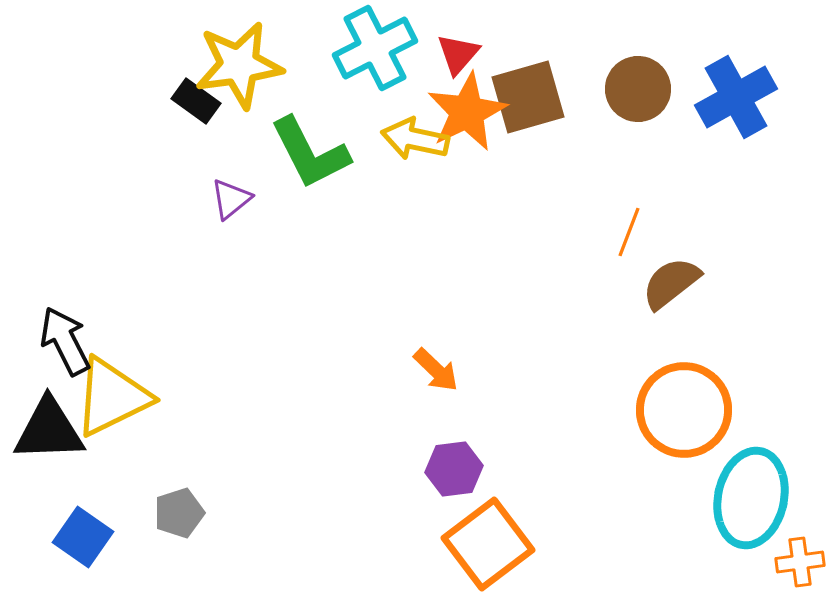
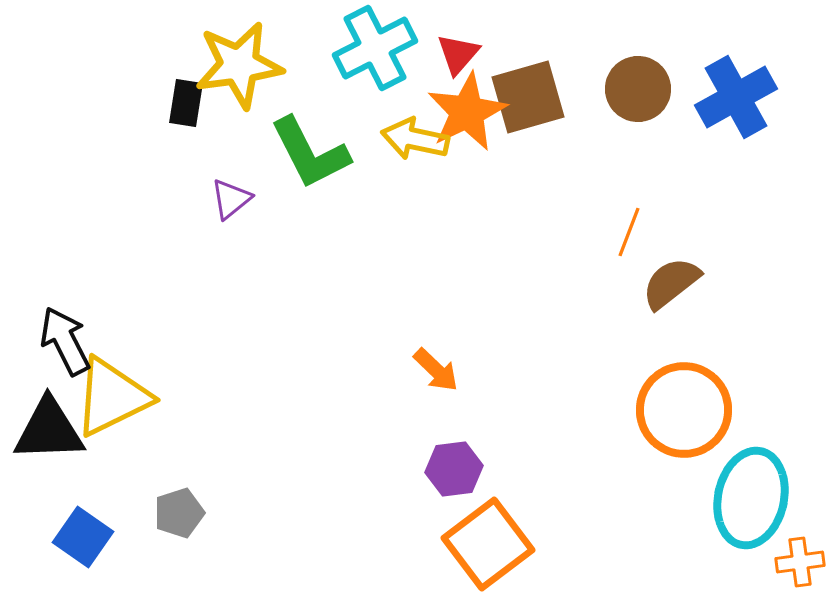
black rectangle: moved 10 px left, 2 px down; rotated 63 degrees clockwise
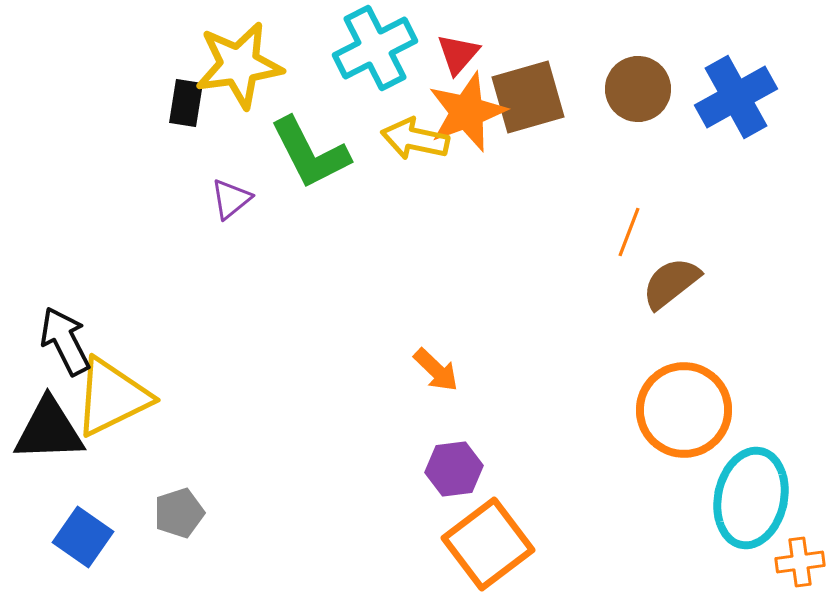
orange star: rotated 6 degrees clockwise
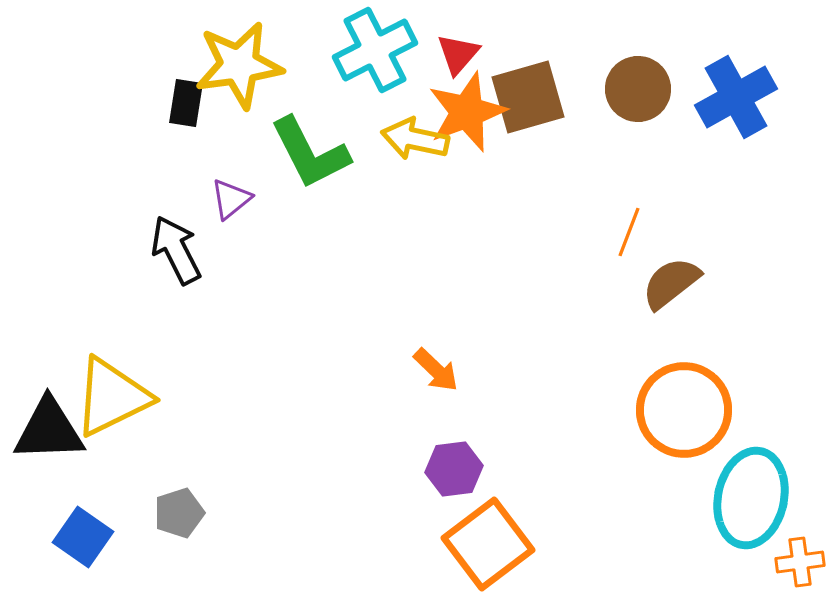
cyan cross: moved 2 px down
black arrow: moved 111 px right, 91 px up
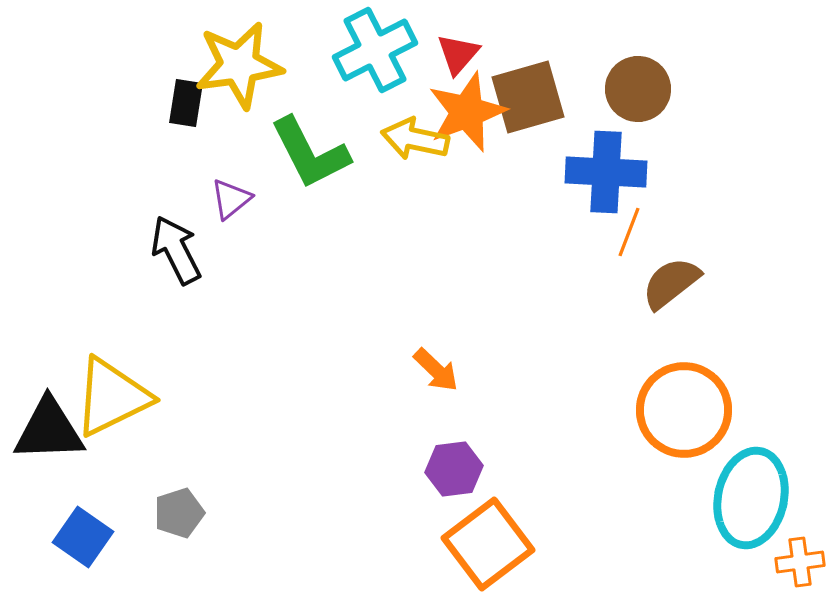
blue cross: moved 130 px left, 75 px down; rotated 32 degrees clockwise
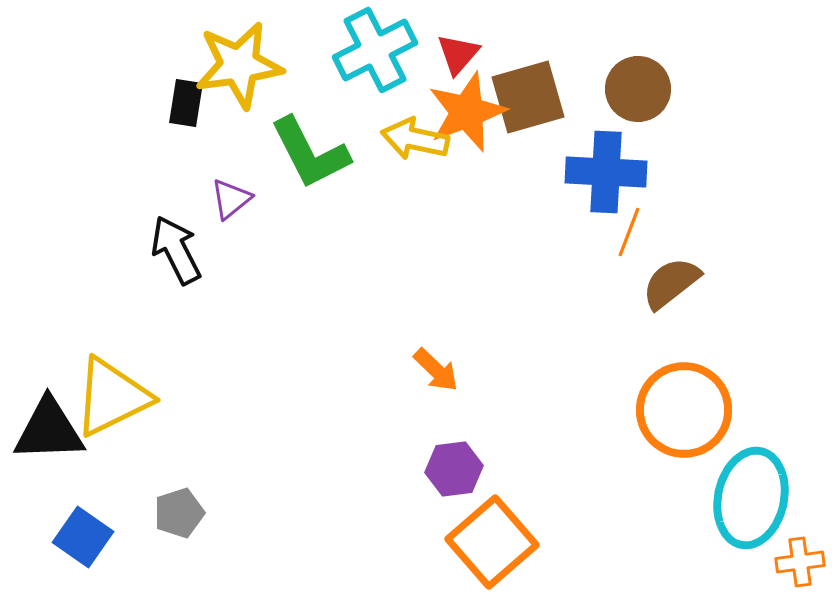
orange square: moved 4 px right, 2 px up; rotated 4 degrees counterclockwise
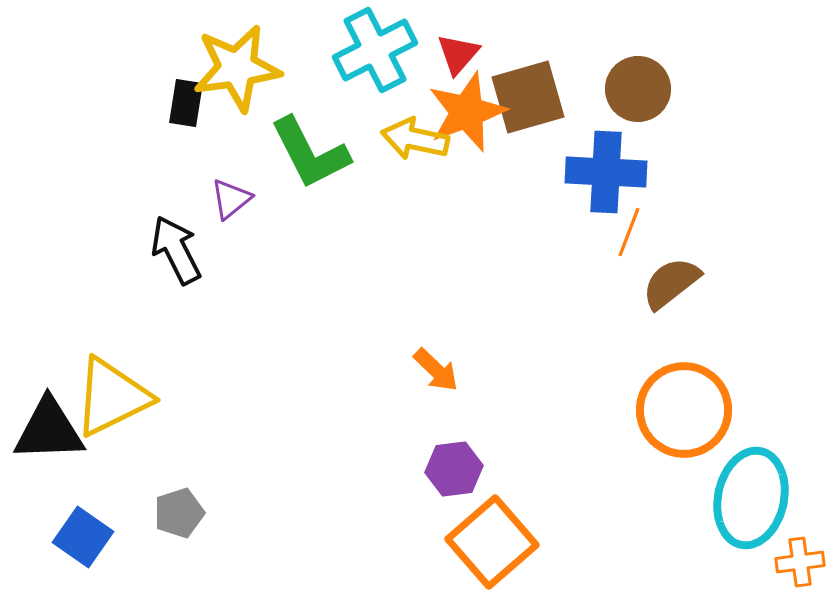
yellow star: moved 2 px left, 3 px down
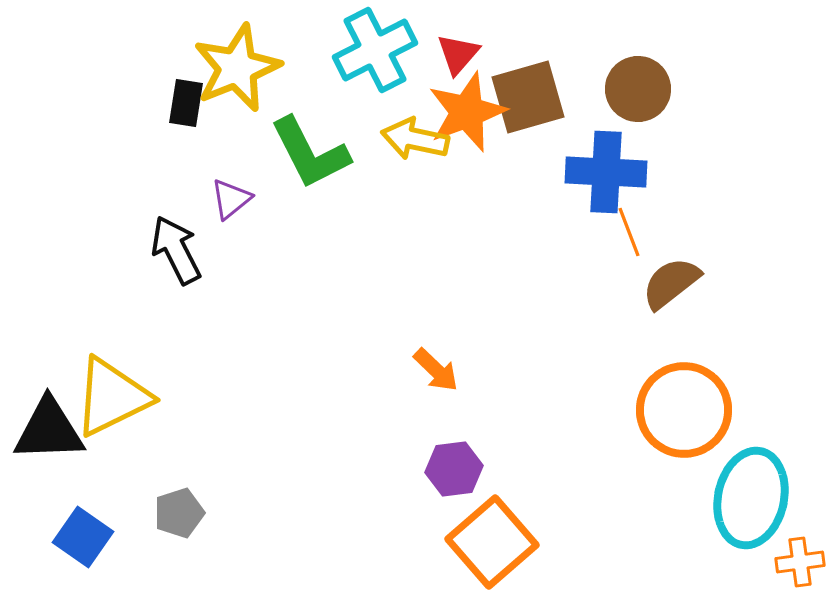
yellow star: rotated 14 degrees counterclockwise
orange line: rotated 42 degrees counterclockwise
